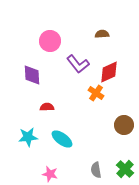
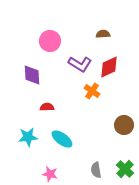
brown semicircle: moved 1 px right
purple L-shape: moved 2 px right; rotated 20 degrees counterclockwise
red diamond: moved 5 px up
orange cross: moved 4 px left, 2 px up
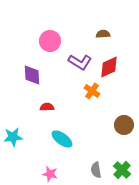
purple L-shape: moved 2 px up
cyan star: moved 15 px left
green cross: moved 3 px left, 1 px down
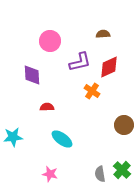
purple L-shape: rotated 45 degrees counterclockwise
gray semicircle: moved 4 px right, 4 px down
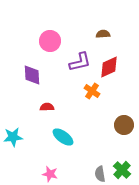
cyan ellipse: moved 1 px right, 2 px up
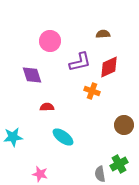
purple diamond: rotated 15 degrees counterclockwise
orange cross: rotated 14 degrees counterclockwise
green cross: moved 3 px left, 6 px up; rotated 18 degrees clockwise
pink star: moved 10 px left
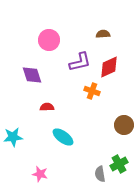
pink circle: moved 1 px left, 1 px up
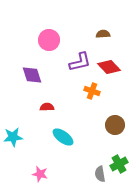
red diamond: rotated 70 degrees clockwise
brown circle: moved 9 px left
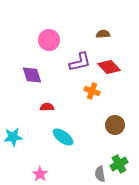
pink star: rotated 21 degrees clockwise
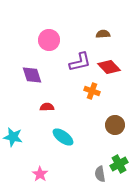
cyan star: rotated 18 degrees clockwise
